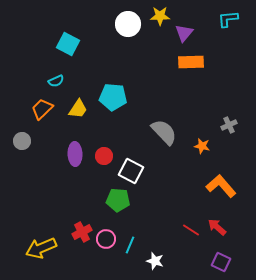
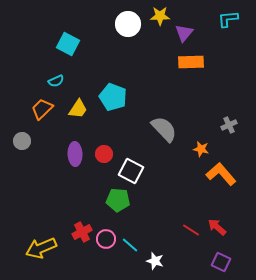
cyan pentagon: rotated 16 degrees clockwise
gray semicircle: moved 3 px up
orange star: moved 1 px left, 3 px down
red circle: moved 2 px up
orange L-shape: moved 12 px up
cyan line: rotated 72 degrees counterclockwise
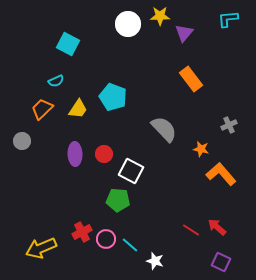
orange rectangle: moved 17 px down; rotated 55 degrees clockwise
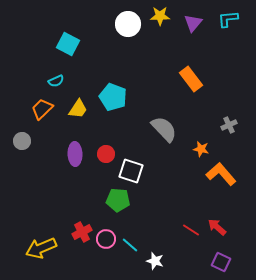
purple triangle: moved 9 px right, 10 px up
red circle: moved 2 px right
white square: rotated 10 degrees counterclockwise
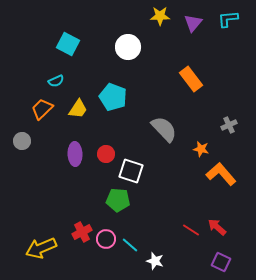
white circle: moved 23 px down
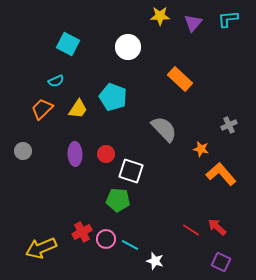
orange rectangle: moved 11 px left; rotated 10 degrees counterclockwise
gray circle: moved 1 px right, 10 px down
cyan line: rotated 12 degrees counterclockwise
